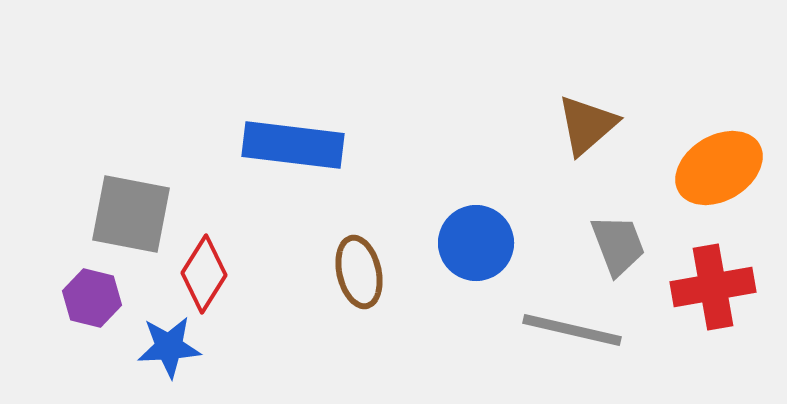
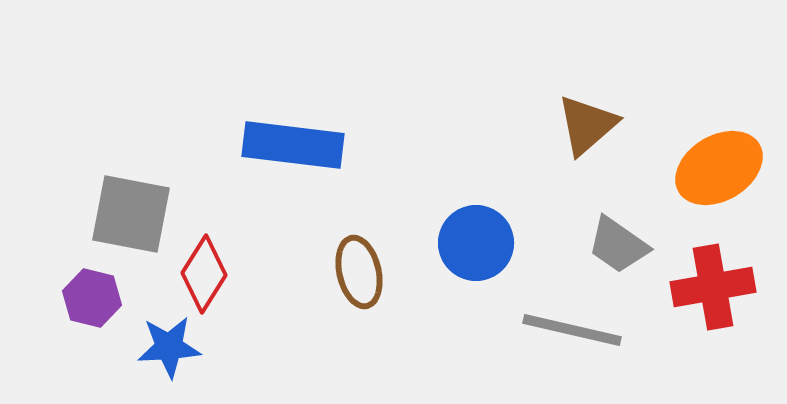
gray trapezoid: rotated 146 degrees clockwise
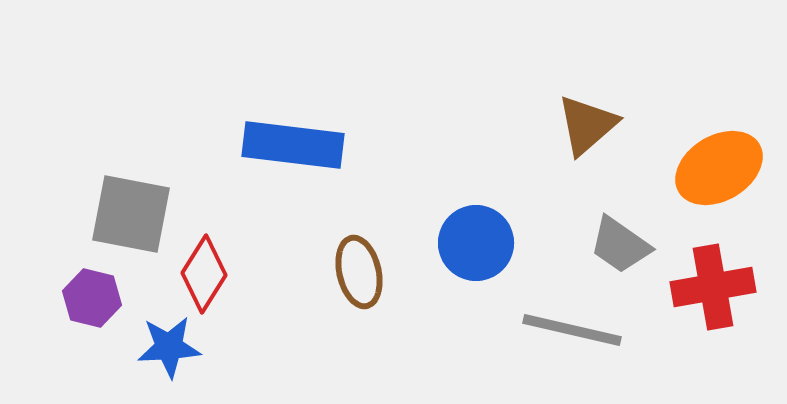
gray trapezoid: moved 2 px right
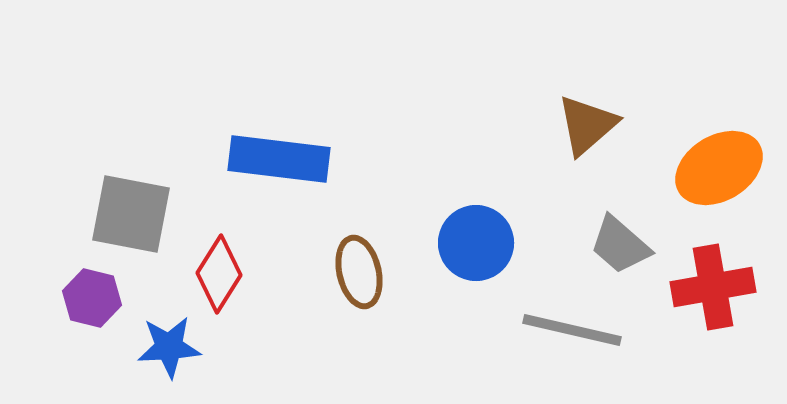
blue rectangle: moved 14 px left, 14 px down
gray trapezoid: rotated 6 degrees clockwise
red diamond: moved 15 px right
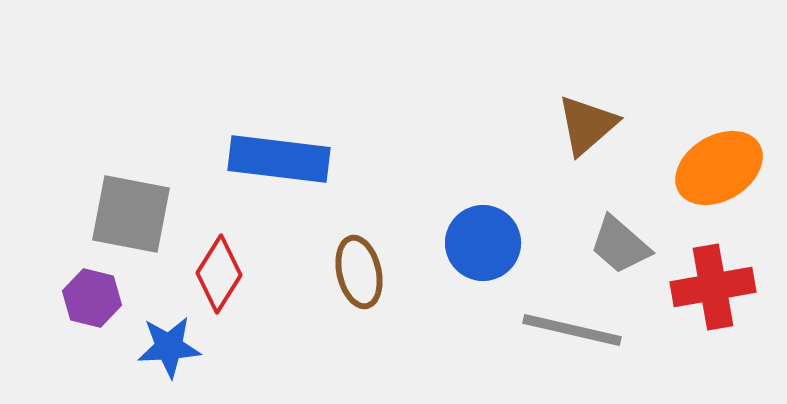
blue circle: moved 7 px right
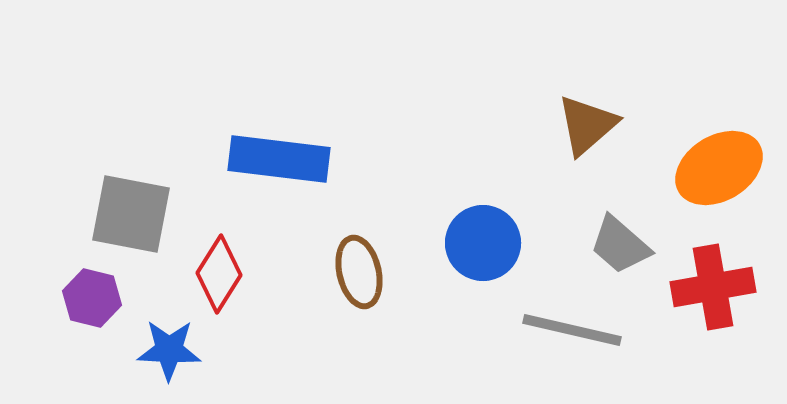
blue star: moved 3 px down; rotated 6 degrees clockwise
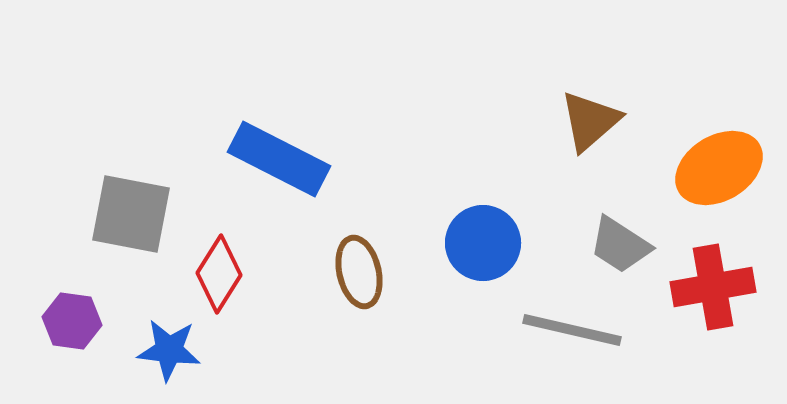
brown triangle: moved 3 px right, 4 px up
blue rectangle: rotated 20 degrees clockwise
gray trapezoid: rotated 8 degrees counterclockwise
purple hexagon: moved 20 px left, 23 px down; rotated 6 degrees counterclockwise
blue star: rotated 4 degrees clockwise
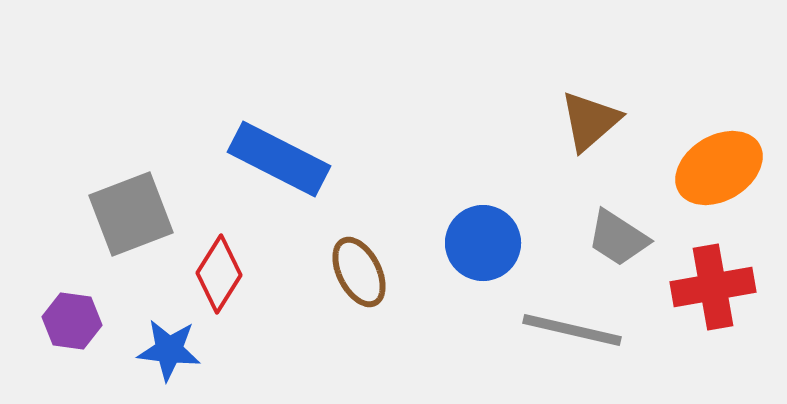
gray square: rotated 32 degrees counterclockwise
gray trapezoid: moved 2 px left, 7 px up
brown ellipse: rotated 14 degrees counterclockwise
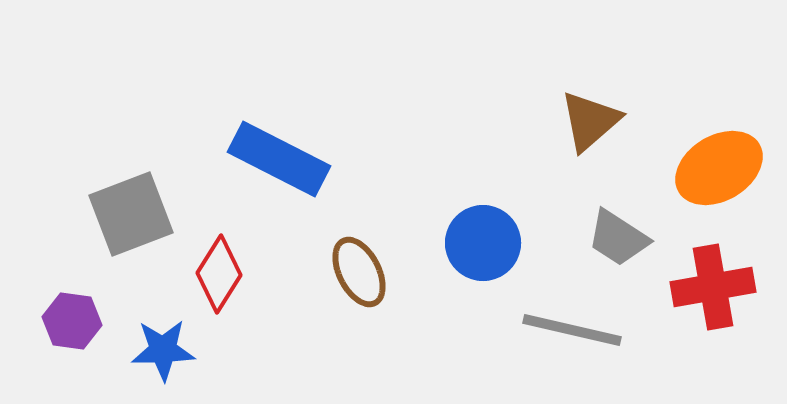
blue star: moved 6 px left; rotated 8 degrees counterclockwise
